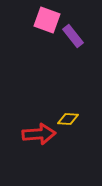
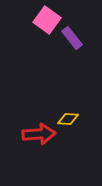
pink square: rotated 16 degrees clockwise
purple rectangle: moved 1 px left, 2 px down
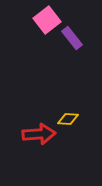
pink square: rotated 16 degrees clockwise
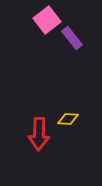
red arrow: rotated 96 degrees clockwise
